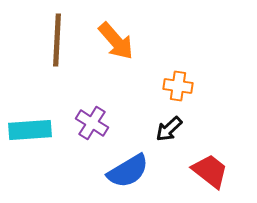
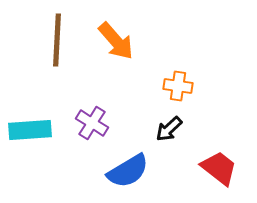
red trapezoid: moved 9 px right, 3 px up
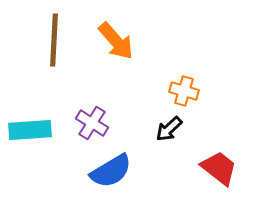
brown line: moved 3 px left
orange cross: moved 6 px right, 5 px down; rotated 8 degrees clockwise
blue semicircle: moved 17 px left
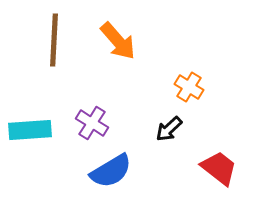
orange arrow: moved 2 px right
orange cross: moved 5 px right, 4 px up; rotated 16 degrees clockwise
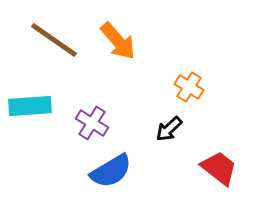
brown line: rotated 58 degrees counterclockwise
cyan rectangle: moved 24 px up
